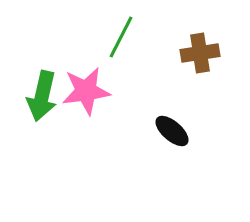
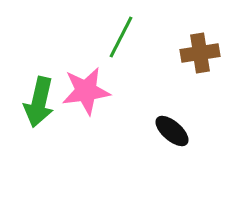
green arrow: moved 3 px left, 6 px down
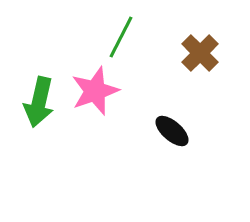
brown cross: rotated 36 degrees counterclockwise
pink star: moved 9 px right; rotated 12 degrees counterclockwise
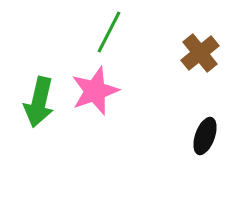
green line: moved 12 px left, 5 px up
brown cross: rotated 6 degrees clockwise
black ellipse: moved 33 px right, 5 px down; rotated 69 degrees clockwise
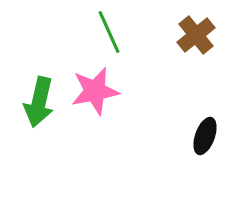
green line: rotated 51 degrees counterclockwise
brown cross: moved 4 px left, 18 px up
pink star: rotated 9 degrees clockwise
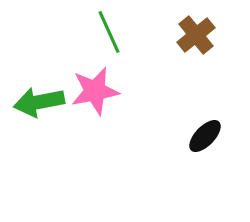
green arrow: rotated 66 degrees clockwise
black ellipse: rotated 24 degrees clockwise
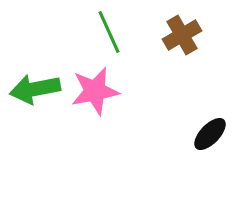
brown cross: moved 14 px left; rotated 9 degrees clockwise
green arrow: moved 4 px left, 13 px up
black ellipse: moved 5 px right, 2 px up
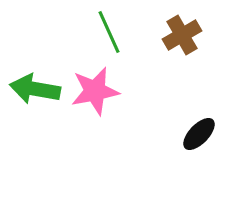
green arrow: rotated 21 degrees clockwise
black ellipse: moved 11 px left
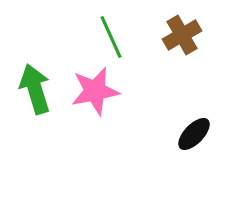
green line: moved 2 px right, 5 px down
green arrow: rotated 63 degrees clockwise
black ellipse: moved 5 px left
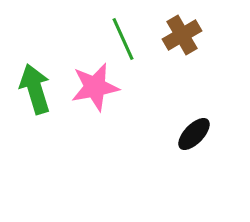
green line: moved 12 px right, 2 px down
pink star: moved 4 px up
